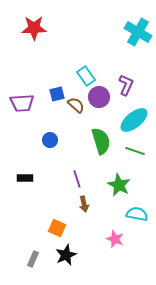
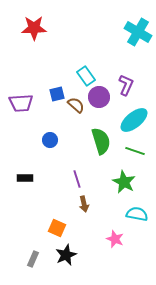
purple trapezoid: moved 1 px left
green star: moved 5 px right, 3 px up
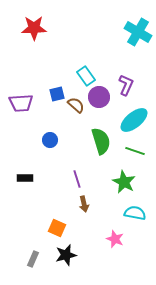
cyan semicircle: moved 2 px left, 1 px up
black star: rotated 10 degrees clockwise
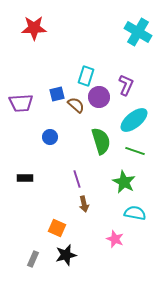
cyan rectangle: rotated 54 degrees clockwise
blue circle: moved 3 px up
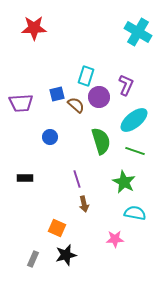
pink star: rotated 24 degrees counterclockwise
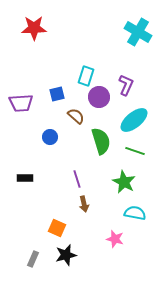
brown semicircle: moved 11 px down
pink star: rotated 18 degrees clockwise
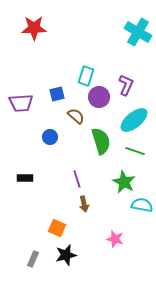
cyan semicircle: moved 7 px right, 8 px up
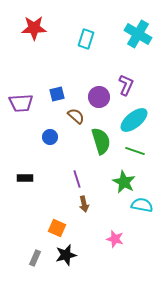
cyan cross: moved 2 px down
cyan rectangle: moved 37 px up
gray rectangle: moved 2 px right, 1 px up
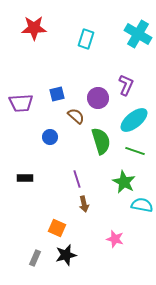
purple circle: moved 1 px left, 1 px down
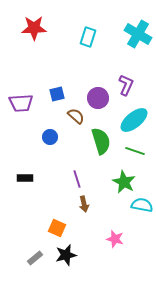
cyan rectangle: moved 2 px right, 2 px up
gray rectangle: rotated 28 degrees clockwise
